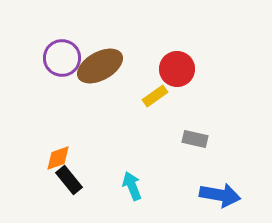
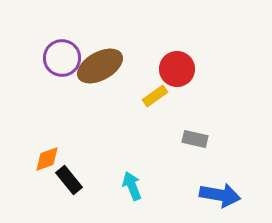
orange diamond: moved 11 px left, 1 px down
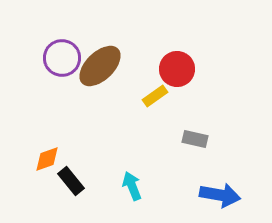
brown ellipse: rotated 15 degrees counterclockwise
black rectangle: moved 2 px right, 1 px down
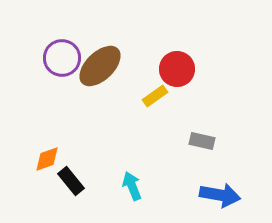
gray rectangle: moved 7 px right, 2 px down
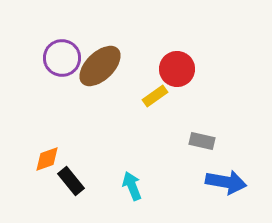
blue arrow: moved 6 px right, 13 px up
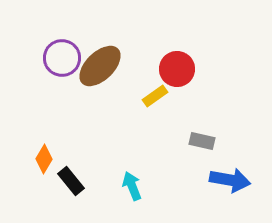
orange diamond: moved 3 px left; rotated 40 degrees counterclockwise
blue arrow: moved 4 px right, 2 px up
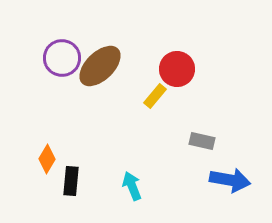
yellow rectangle: rotated 15 degrees counterclockwise
orange diamond: moved 3 px right
black rectangle: rotated 44 degrees clockwise
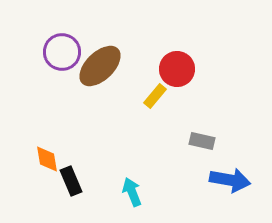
purple circle: moved 6 px up
orange diamond: rotated 40 degrees counterclockwise
black rectangle: rotated 28 degrees counterclockwise
cyan arrow: moved 6 px down
